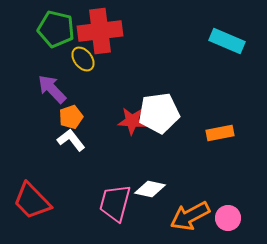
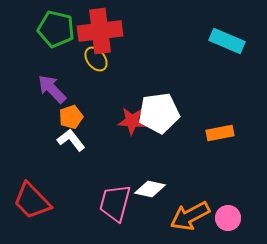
yellow ellipse: moved 13 px right
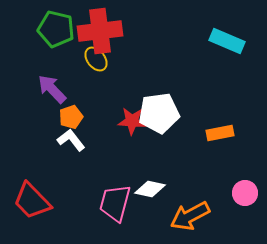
pink circle: moved 17 px right, 25 px up
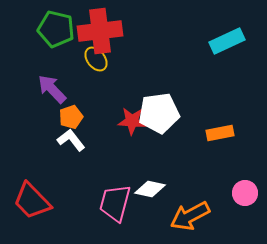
cyan rectangle: rotated 48 degrees counterclockwise
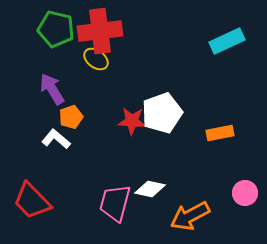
yellow ellipse: rotated 15 degrees counterclockwise
purple arrow: rotated 12 degrees clockwise
white pentagon: moved 3 px right; rotated 12 degrees counterclockwise
white L-shape: moved 15 px left, 1 px up; rotated 12 degrees counterclockwise
